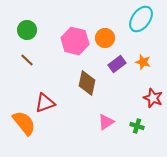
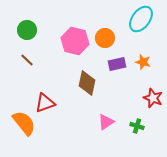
purple rectangle: rotated 24 degrees clockwise
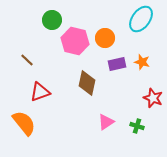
green circle: moved 25 px right, 10 px up
orange star: moved 1 px left
red triangle: moved 5 px left, 11 px up
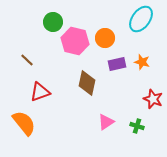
green circle: moved 1 px right, 2 px down
red star: moved 1 px down
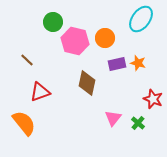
orange star: moved 4 px left, 1 px down
pink triangle: moved 7 px right, 4 px up; rotated 18 degrees counterclockwise
green cross: moved 1 px right, 3 px up; rotated 24 degrees clockwise
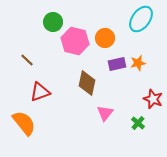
orange star: rotated 28 degrees counterclockwise
pink triangle: moved 8 px left, 5 px up
